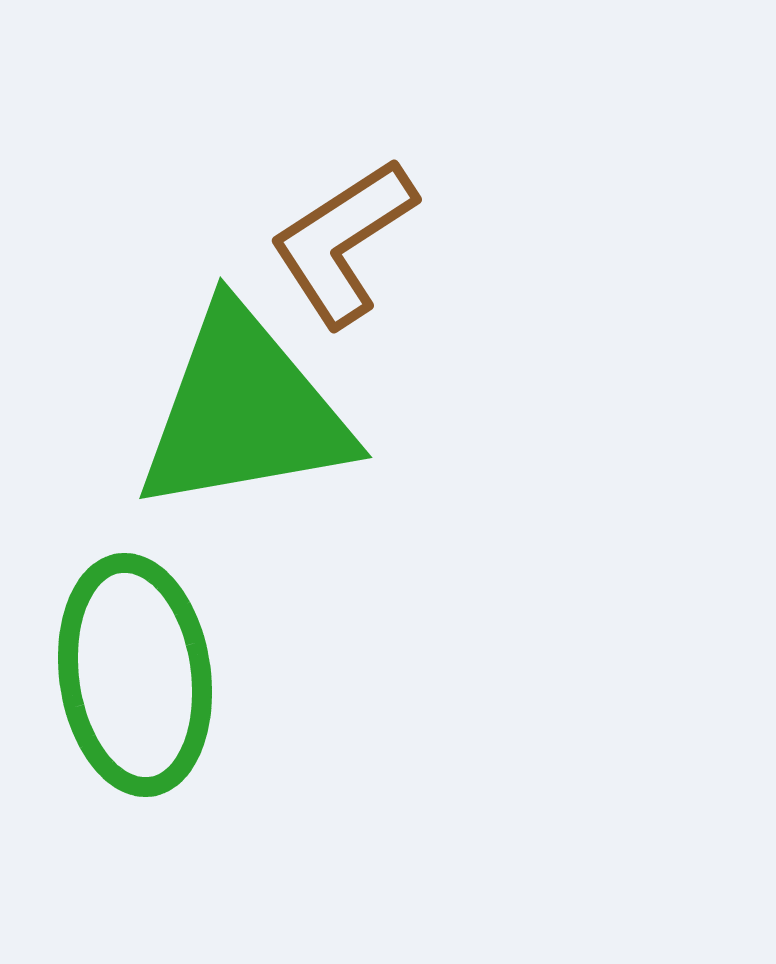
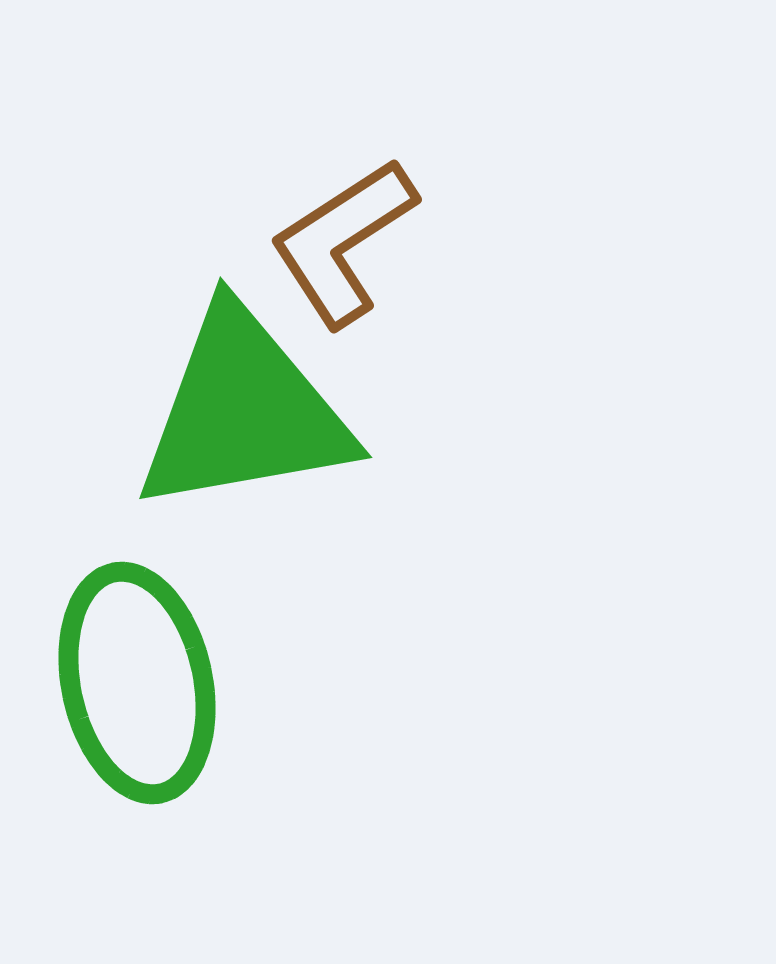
green ellipse: moved 2 px right, 8 px down; rotated 4 degrees counterclockwise
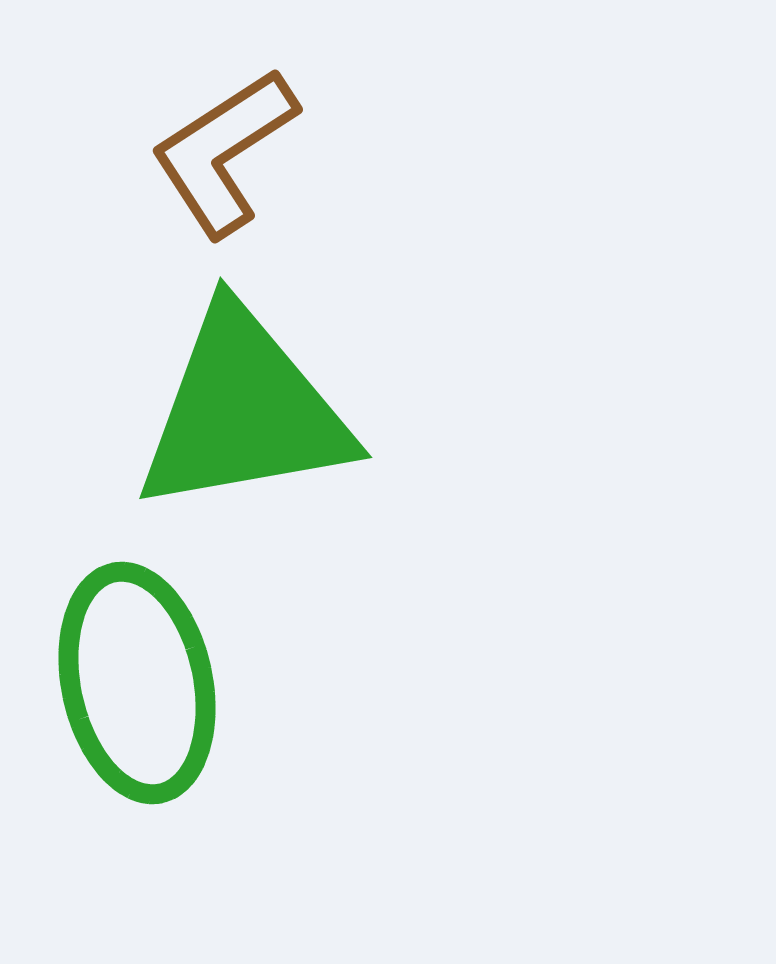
brown L-shape: moved 119 px left, 90 px up
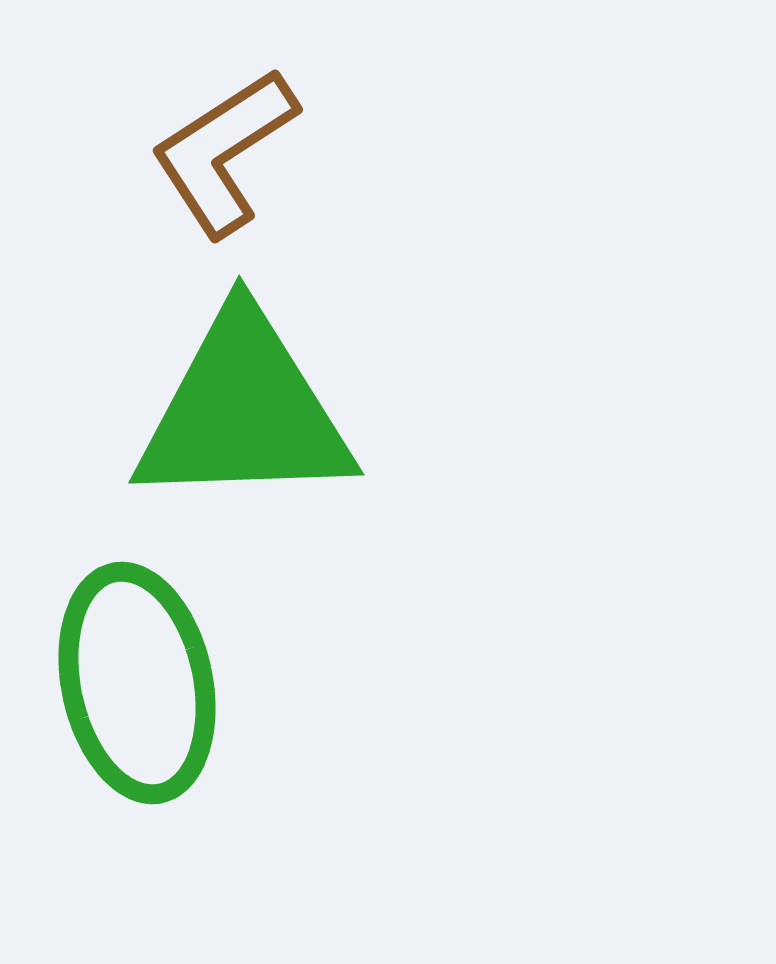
green triangle: rotated 8 degrees clockwise
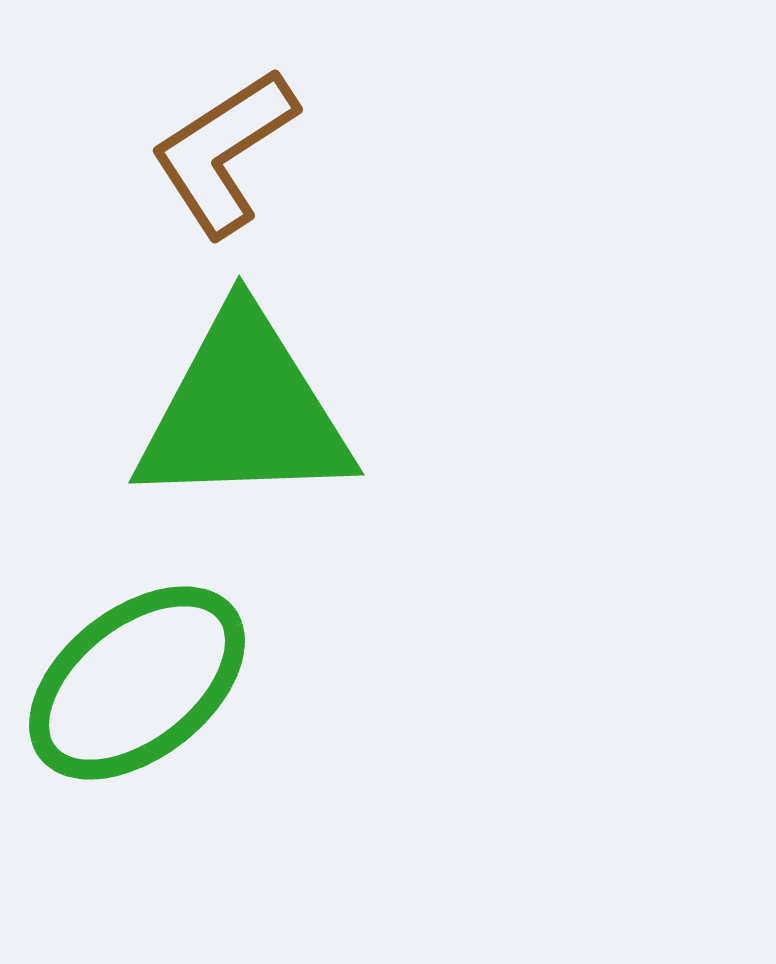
green ellipse: rotated 64 degrees clockwise
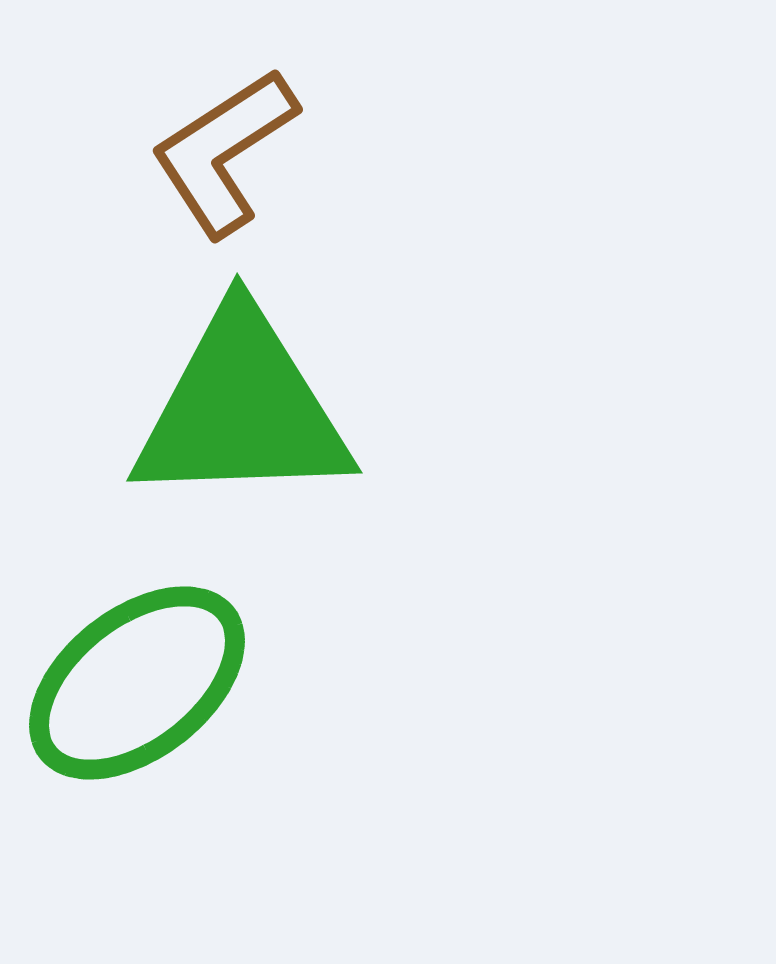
green triangle: moved 2 px left, 2 px up
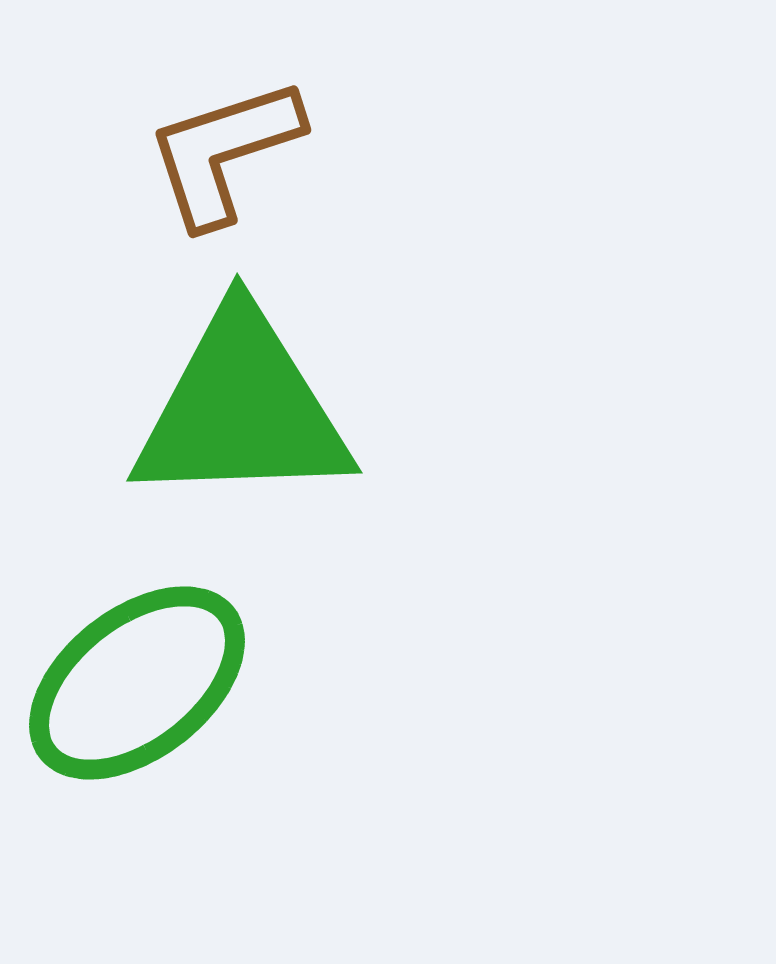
brown L-shape: rotated 15 degrees clockwise
